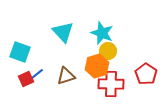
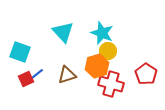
brown triangle: moved 1 px right, 1 px up
red cross: rotated 15 degrees clockwise
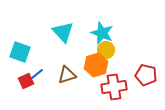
yellow circle: moved 2 px left, 1 px up
orange hexagon: moved 1 px left, 1 px up
red pentagon: moved 1 px down; rotated 20 degrees counterclockwise
red square: moved 2 px down
red cross: moved 3 px right, 3 px down; rotated 25 degrees counterclockwise
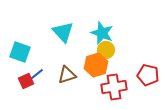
red pentagon: moved 2 px right
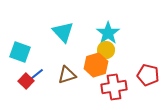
cyan star: moved 6 px right; rotated 15 degrees clockwise
red square: rotated 21 degrees counterclockwise
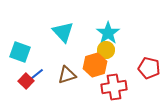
orange hexagon: moved 1 px left
red pentagon: moved 1 px right, 7 px up
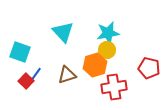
cyan star: rotated 25 degrees clockwise
yellow circle: moved 1 px right
blue line: moved 1 px left; rotated 16 degrees counterclockwise
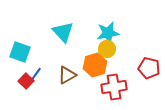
yellow circle: moved 1 px up
brown triangle: rotated 12 degrees counterclockwise
